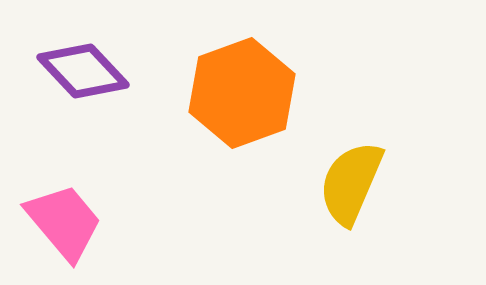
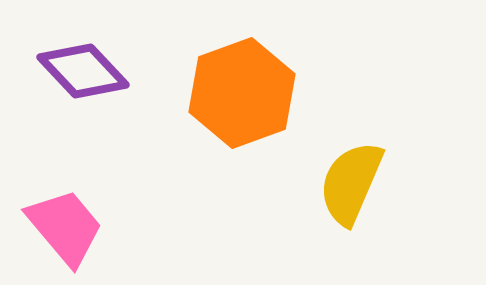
pink trapezoid: moved 1 px right, 5 px down
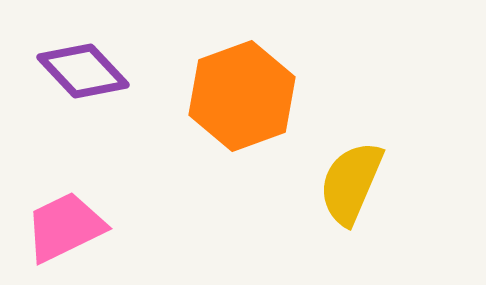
orange hexagon: moved 3 px down
pink trapezoid: rotated 76 degrees counterclockwise
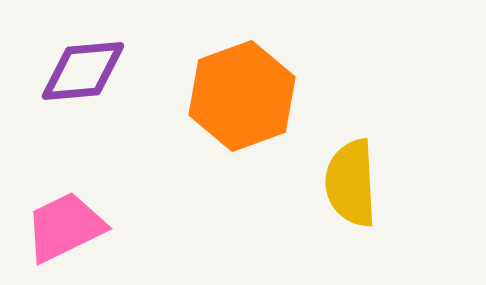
purple diamond: rotated 52 degrees counterclockwise
yellow semicircle: rotated 26 degrees counterclockwise
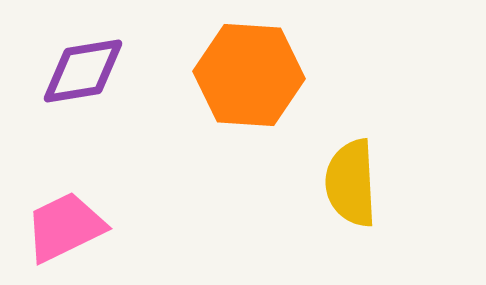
purple diamond: rotated 4 degrees counterclockwise
orange hexagon: moved 7 px right, 21 px up; rotated 24 degrees clockwise
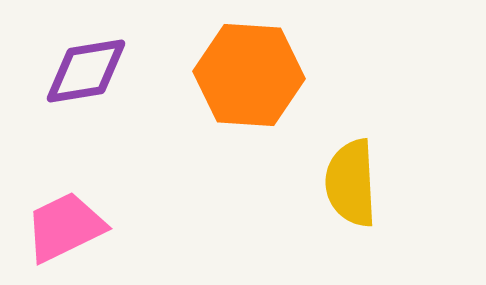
purple diamond: moved 3 px right
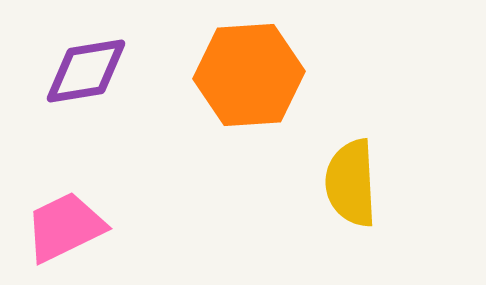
orange hexagon: rotated 8 degrees counterclockwise
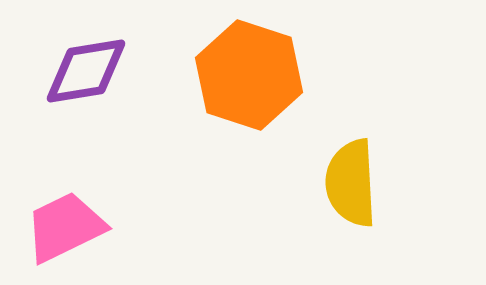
orange hexagon: rotated 22 degrees clockwise
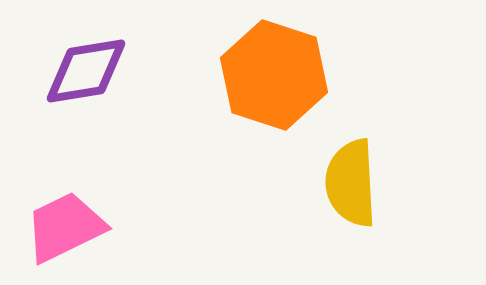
orange hexagon: moved 25 px right
